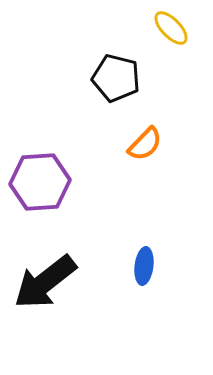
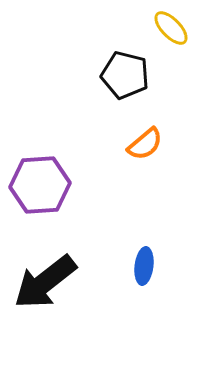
black pentagon: moved 9 px right, 3 px up
orange semicircle: rotated 6 degrees clockwise
purple hexagon: moved 3 px down
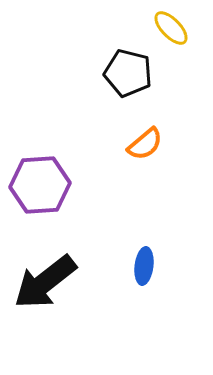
black pentagon: moved 3 px right, 2 px up
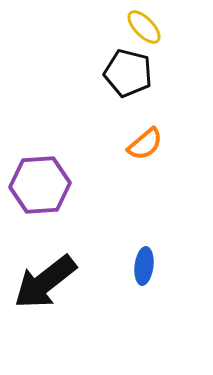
yellow ellipse: moved 27 px left, 1 px up
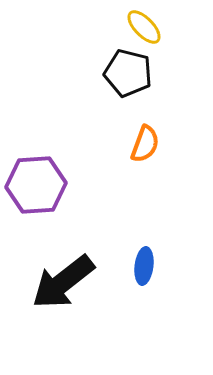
orange semicircle: rotated 30 degrees counterclockwise
purple hexagon: moved 4 px left
black arrow: moved 18 px right
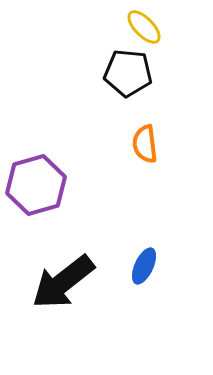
black pentagon: rotated 9 degrees counterclockwise
orange semicircle: rotated 153 degrees clockwise
purple hexagon: rotated 12 degrees counterclockwise
blue ellipse: rotated 18 degrees clockwise
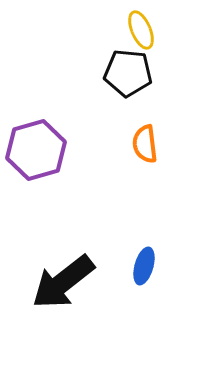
yellow ellipse: moved 3 px left, 3 px down; rotated 21 degrees clockwise
purple hexagon: moved 35 px up
blue ellipse: rotated 9 degrees counterclockwise
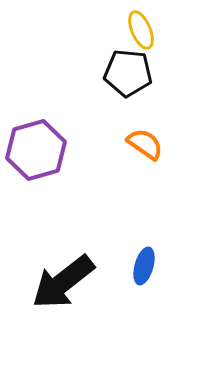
orange semicircle: rotated 132 degrees clockwise
